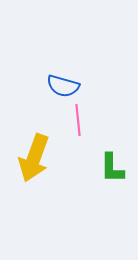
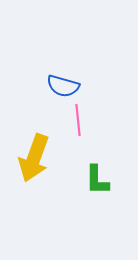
green L-shape: moved 15 px left, 12 px down
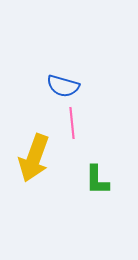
pink line: moved 6 px left, 3 px down
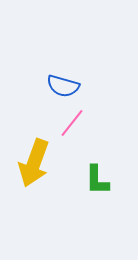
pink line: rotated 44 degrees clockwise
yellow arrow: moved 5 px down
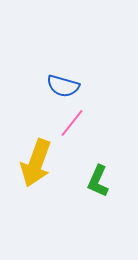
yellow arrow: moved 2 px right
green L-shape: moved 1 px right, 1 px down; rotated 24 degrees clockwise
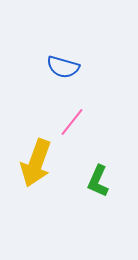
blue semicircle: moved 19 px up
pink line: moved 1 px up
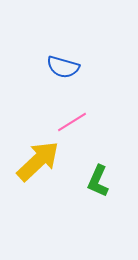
pink line: rotated 20 degrees clockwise
yellow arrow: moved 2 px right, 2 px up; rotated 153 degrees counterclockwise
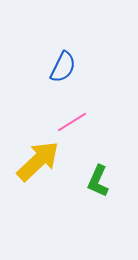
blue semicircle: rotated 80 degrees counterclockwise
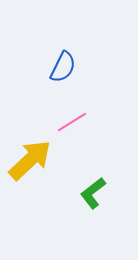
yellow arrow: moved 8 px left, 1 px up
green L-shape: moved 5 px left, 12 px down; rotated 28 degrees clockwise
